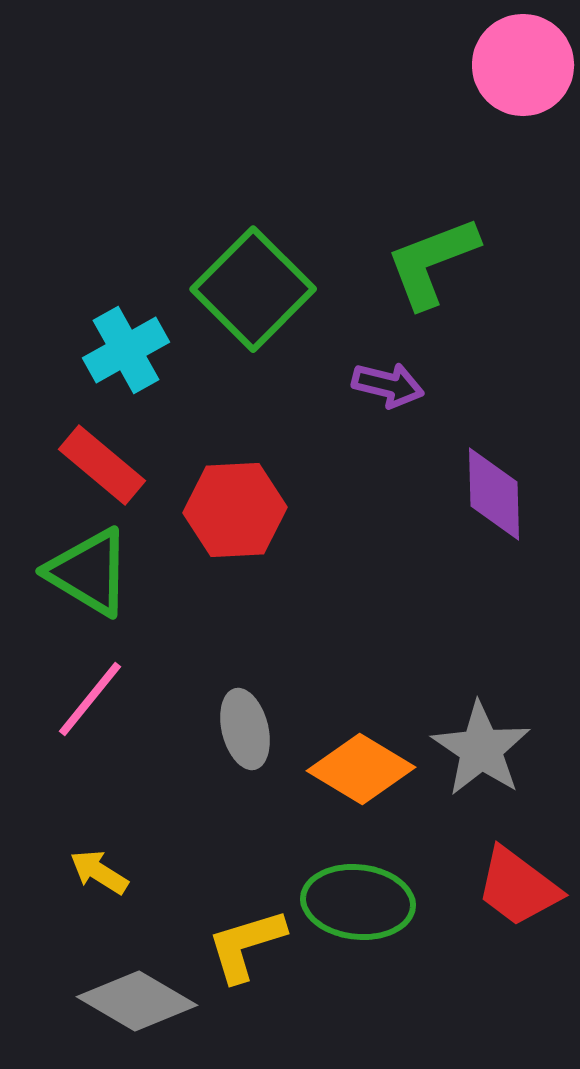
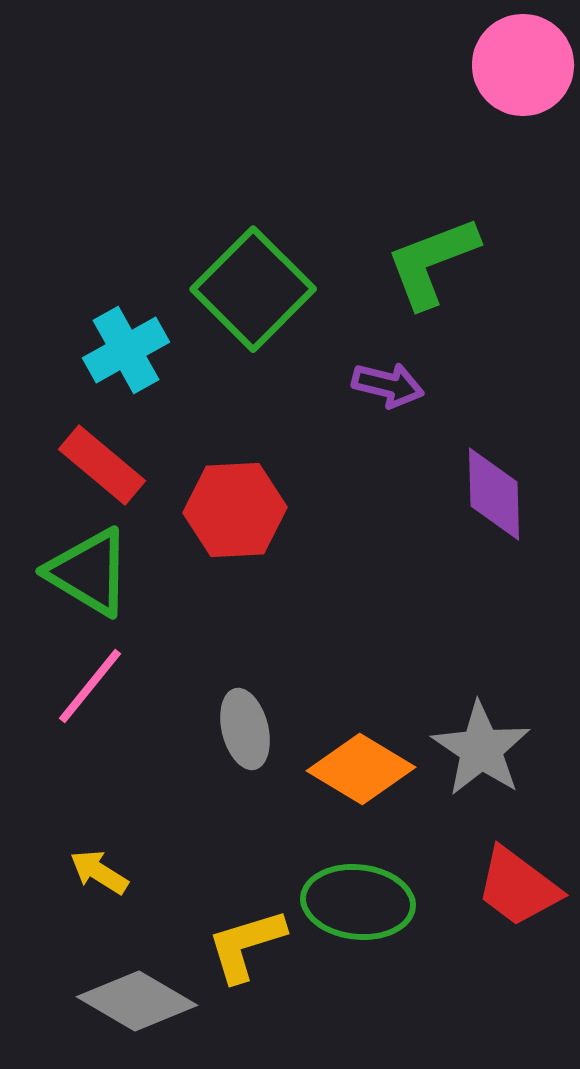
pink line: moved 13 px up
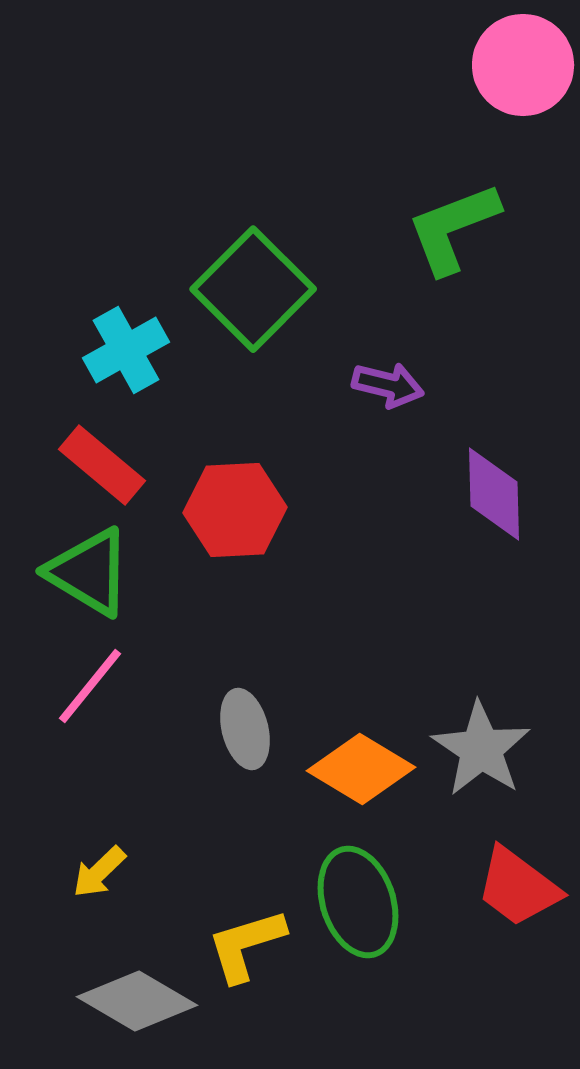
green L-shape: moved 21 px right, 34 px up
yellow arrow: rotated 76 degrees counterclockwise
green ellipse: rotated 66 degrees clockwise
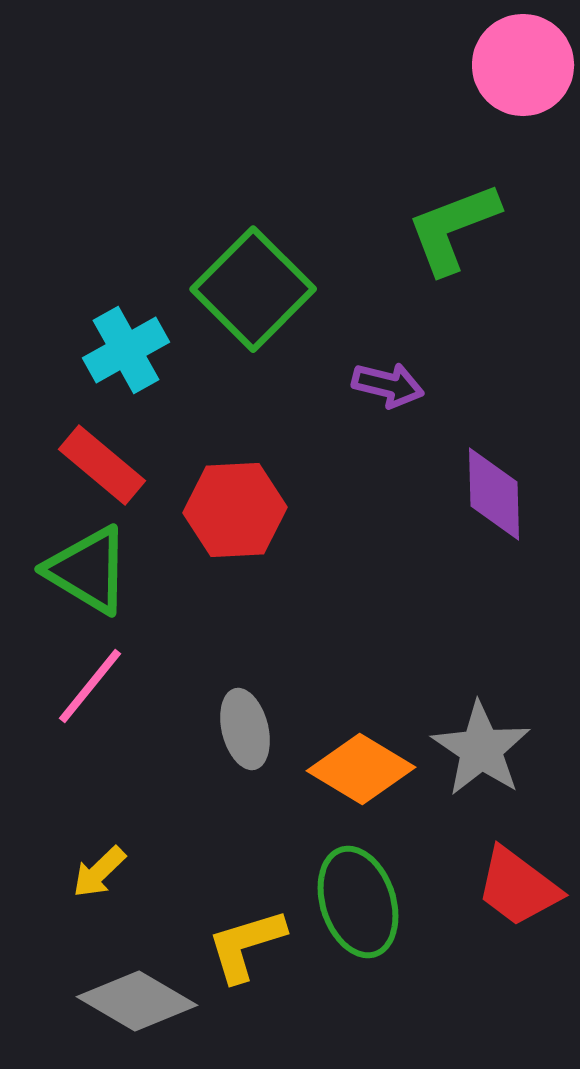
green triangle: moved 1 px left, 2 px up
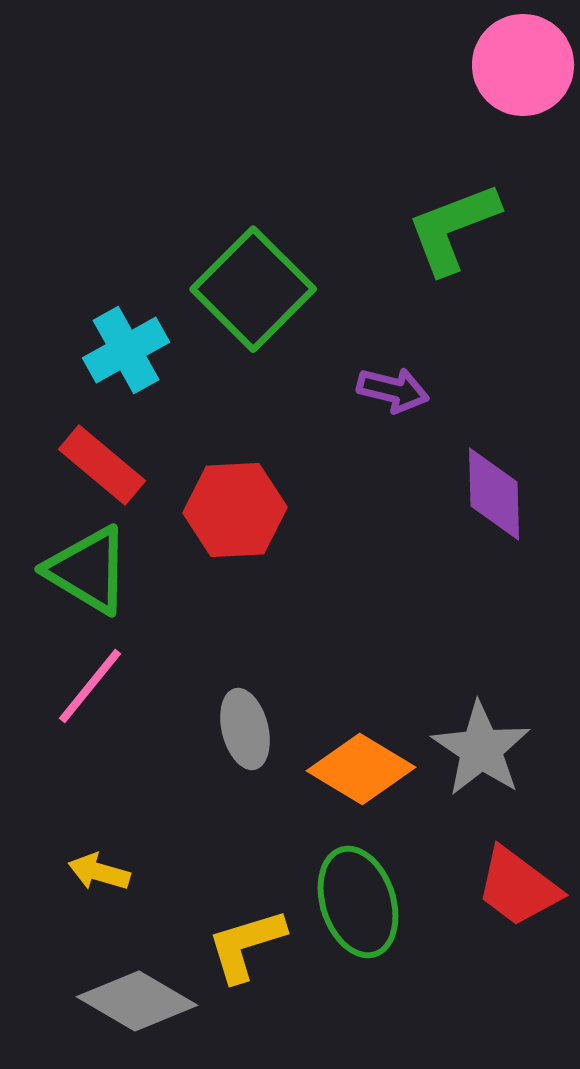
purple arrow: moved 5 px right, 5 px down
yellow arrow: rotated 60 degrees clockwise
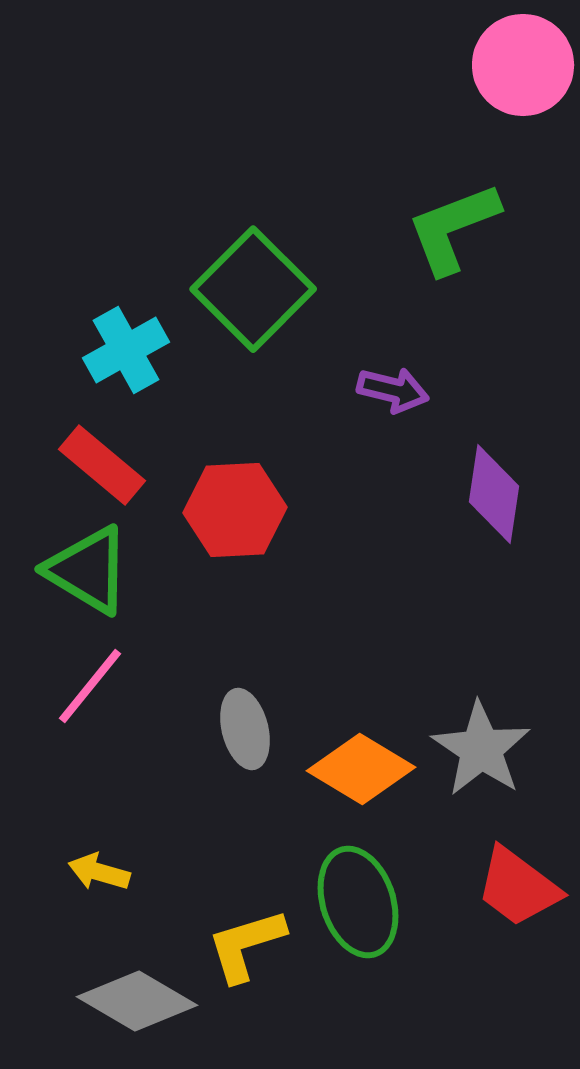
purple diamond: rotated 10 degrees clockwise
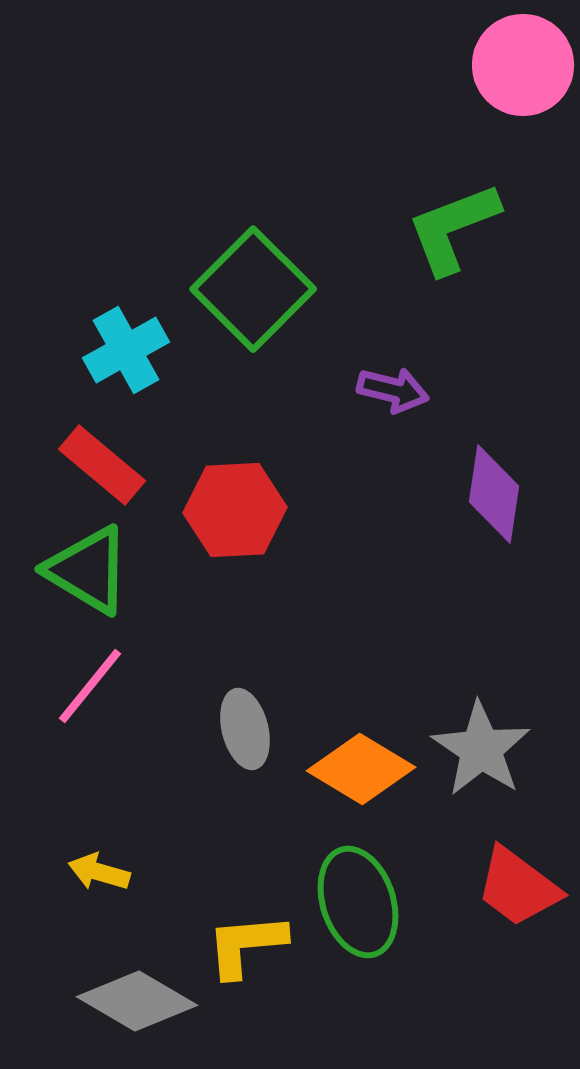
yellow L-shape: rotated 12 degrees clockwise
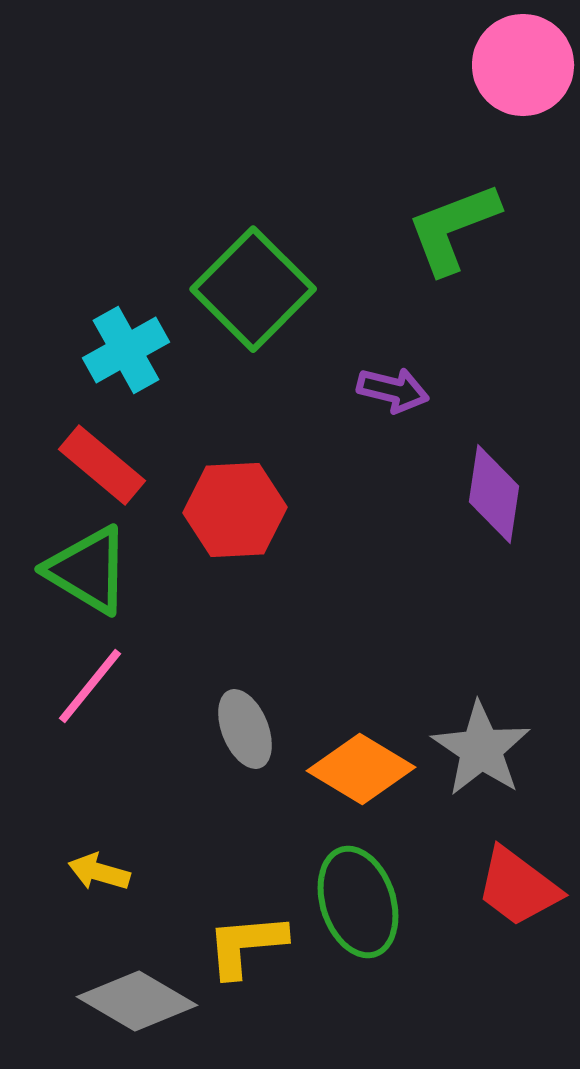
gray ellipse: rotated 8 degrees counterclockwise
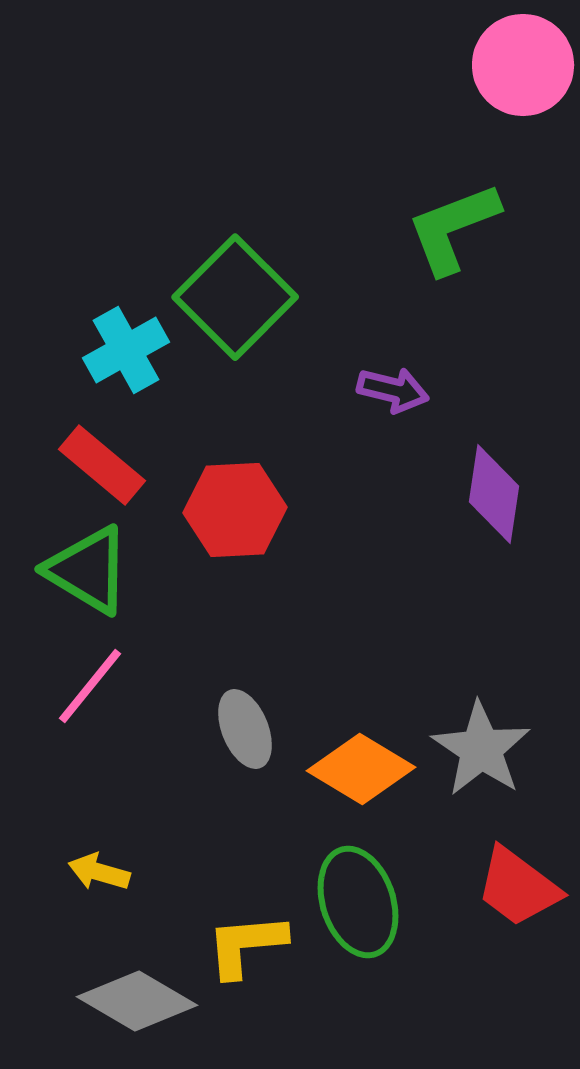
green square: moved 18 px left, 8 px down
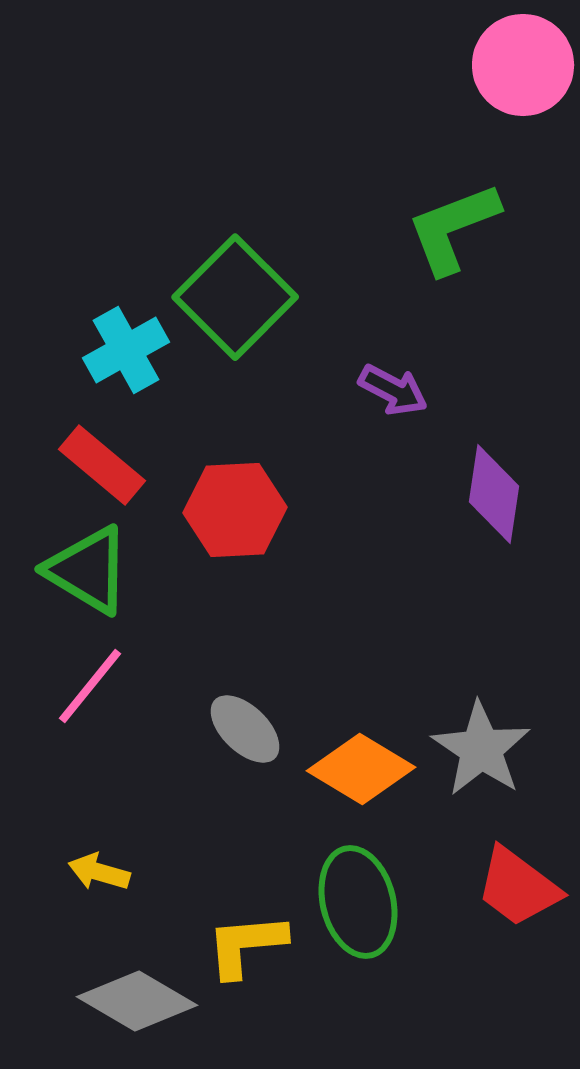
purple arrow: rotated 14 degrees clockwise
gray ellipse: rotated 24 degrees counterclockwise
green ellipse: rotated 4 degrees clockwise
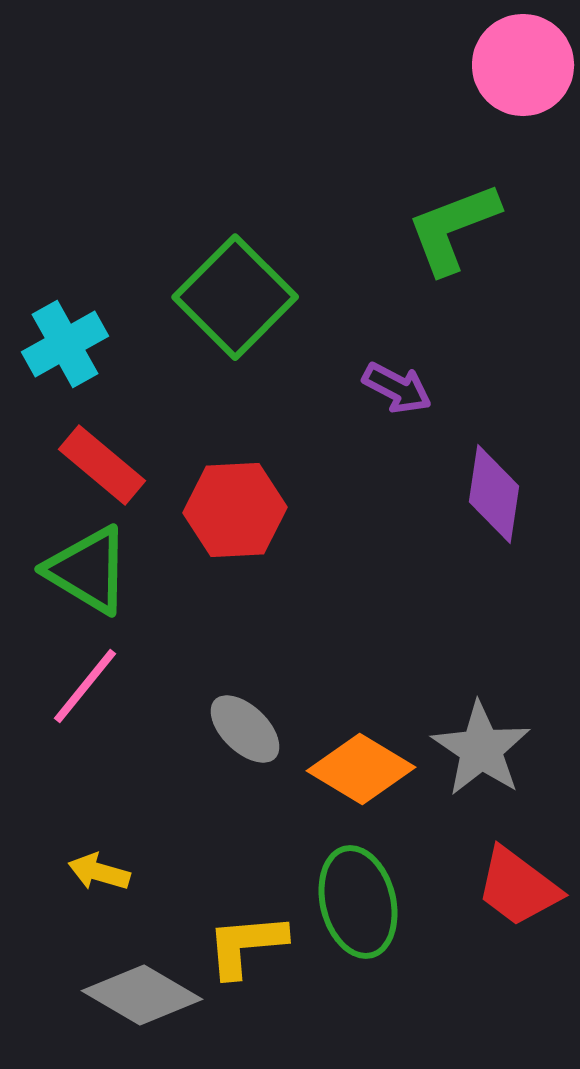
cyan cross: moved 61 px left, 6 px up
purple arrow: moved 4 px right, 2 px up
pink line: moved 5 px left
gray diamond: moved 5 px right, 6 px up
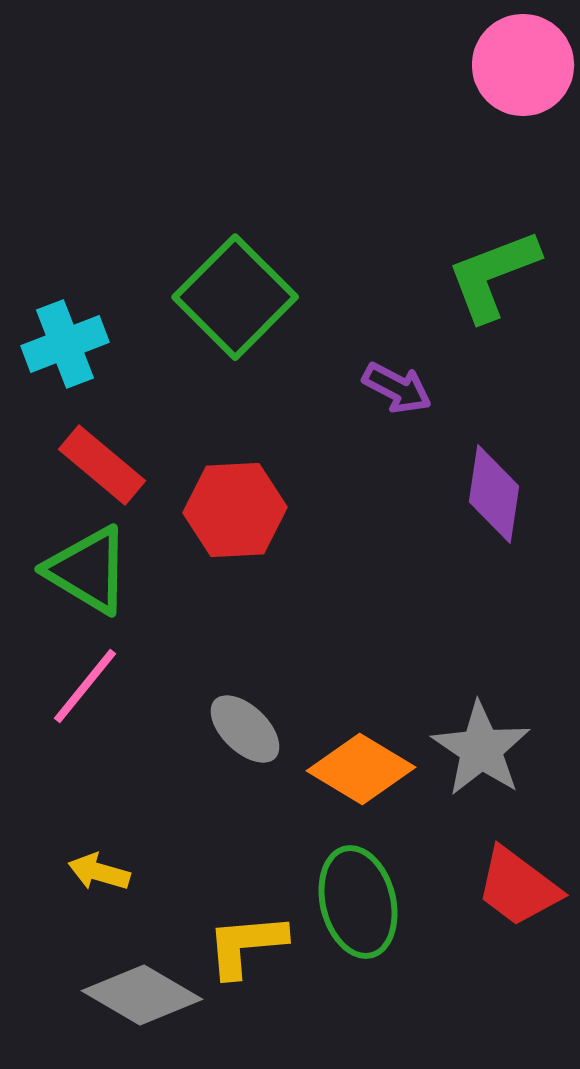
green L-shape: moved 40 px right, 47 px down
cyan cross: rotated 8 degrees clockwise
